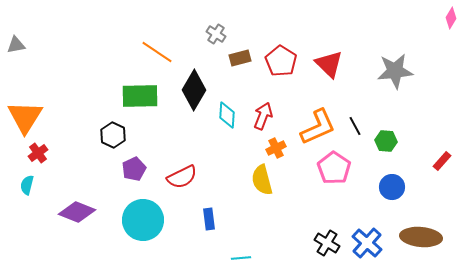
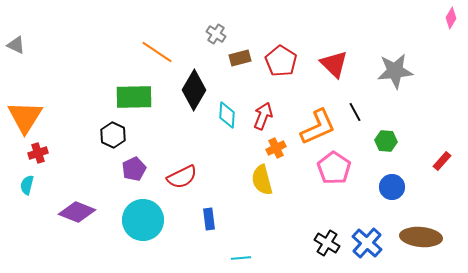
gray triangle: rotated 36 degrees clockwise
red triangle: moved 5 px right
green rectangle: moved 6 px left, 1 px down
black line: moved 14 px up
red cross: rotated 18 degrees clockwise
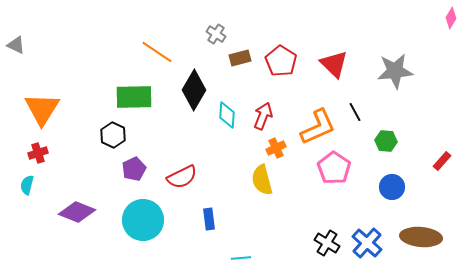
orange triangle: moved 17 px right, 8 px up
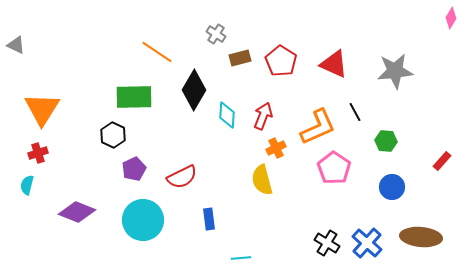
red triangle: rotated 20 degrees counterclockwise
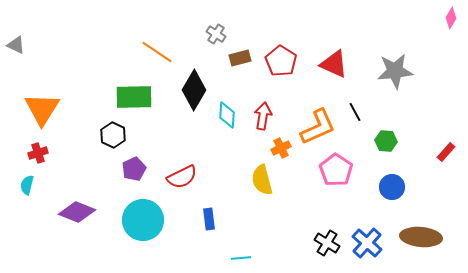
red arrow: rotated 12 degrees counterclockwise
orange cross: moved 5 px right
red rectangle: moved 4 px right, 9 px up
pink pentagon: moved 2 px right, 2 px down
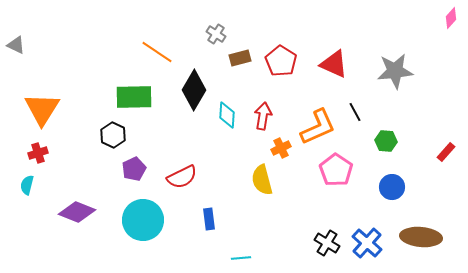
pink diamond: rotated 10 degrees clockwise
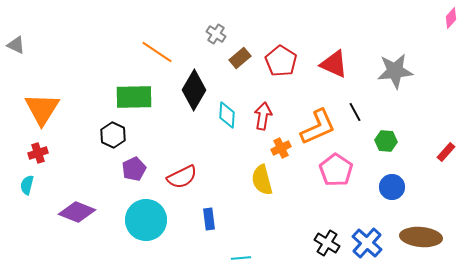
brown rectangle: rotated 25 degrees counterclockwise
cyan circle: moved 3 px right
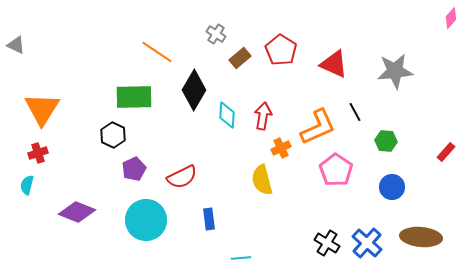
red pentagon: moved 11 px up
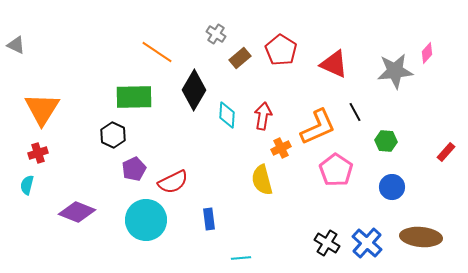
pink diamond: moved 24 px left, 35 px down
red semicircle: moved 9 px left, 5 px down
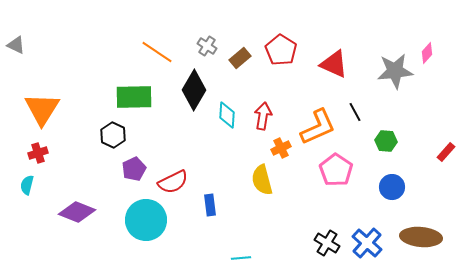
gray cross: moved 9 px left, 12 px down
blue rectangle: moved 1 px right, 14 px up
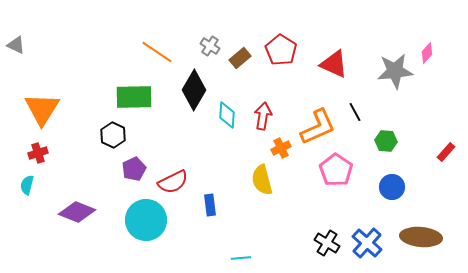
gray cross: moved 3 px right
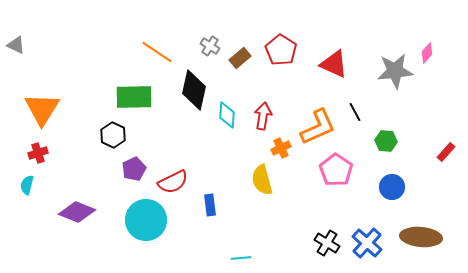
black diamond: rotated 18 degrees counterclockwise
